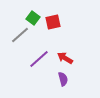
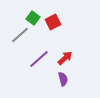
red square: rotated 14 degrees counterclockwise
red arrow: rotated 105 degrees clockwise
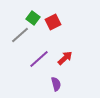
purple semicircle: moved 7 px left, 5 px down
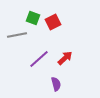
green square: rotated 16 degrees counterclockwise
gray line: moved 3 px left; rotated 30 degrees clockwise
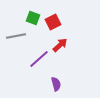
gray line: moved 1 px left, 1 px down
red arrow: moved 5 px left, 13 px up
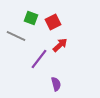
green square: moved 2 px left
gray line: rotated 36 degrees clockwise
purple line: rotated 10 degrees counterclockwise
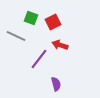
red arrow: rotated 119 degrees counterclockwise
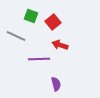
green square: moved 2 px up
red square: rotated 14 degrees counterclockwise
purple line: rotated 50 degrees clockwise
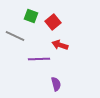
gray line: moved 1 px left
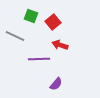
purple semicircle: rotated 56 degrees clockwise
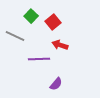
green square: rotated 24 degrees clockwise
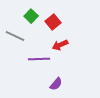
red arrow: rotated 42 degrees counterclockwise
